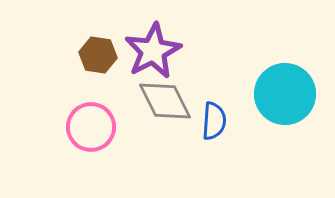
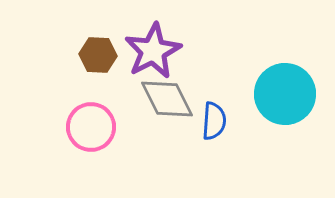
brown hexagon: rotated 6 degrees counterclockwise
gray diamond: moved 2 px right, 2 px up
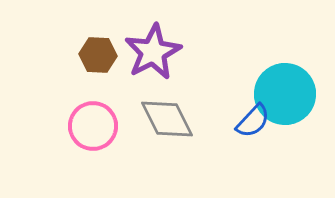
purple star: moved 1 px down
gray diamond: moved 20 px down
blue semicircle: moved 39 px right; rotated 39 degrees clockwise
pink circle: moved 2 px right, 1 px up
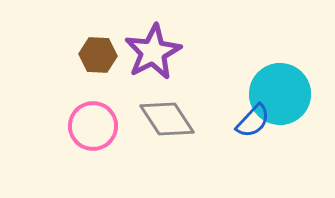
cyan circle: moved 5 px left
gray diamond: rotated 6 degrees counterclockwise
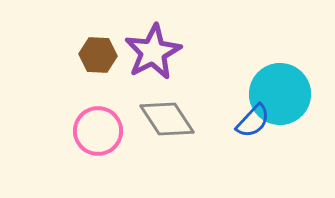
pink circle: moved 5 px right, 5 px down
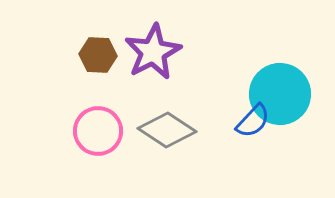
gray diamond: moved 11 px down; rotated 24 degrees counterclockwise
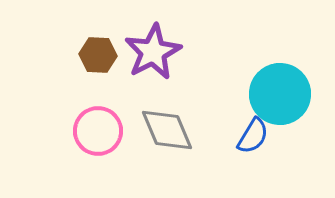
blue semicircle: moved 15 px down; rotated 12 degrees counterclockwise
gray diamond: rotated 34 degrees clockwise
